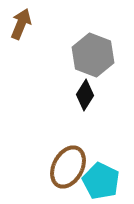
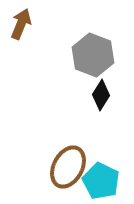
black diamond: moved 16 px right
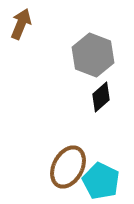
black diamond: moved 2 px down; rotated 16 degrees clockwise
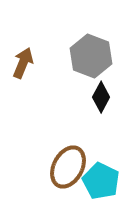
brown arrow: moved 2 px right, 39 px down
gray hexagon: moved 2 px left, 1 px down
black diamond: rotated 20 degrees counterclockwise
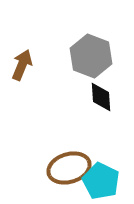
brown arrow: moved 1 px left, 2 px down
black diamond: rotated 32 degrees counterclockwise
brown ellipse: moved 1 px right, 1 px down; rotated 45 degrees clockwise
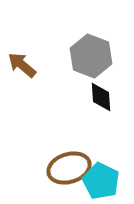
brown arrow: rotated 72 degrees counterclockwise
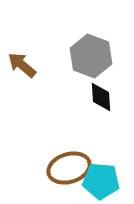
cyan pentagon: rotated 21 degrees counterclockwise
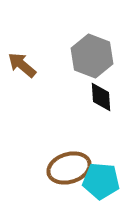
gray hexagon: moved 1 px right
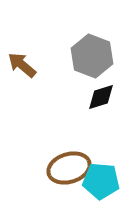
black diamond: rotated 76 degrees clockwise
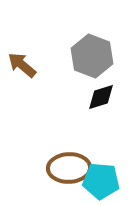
brown ellipse: rotated 15 degrees clockwise
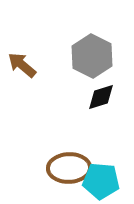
gray hexagon: rotated 6 degrees clockwise
